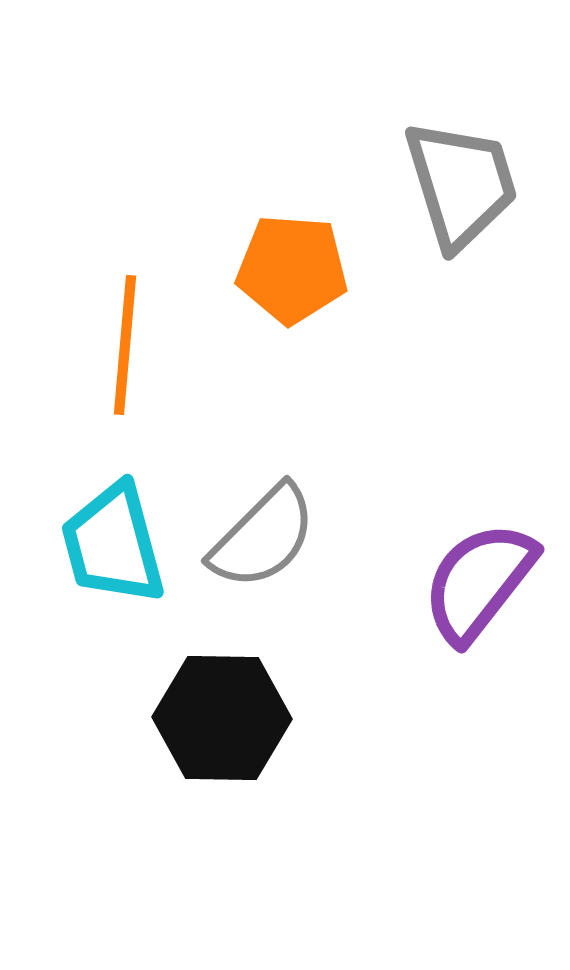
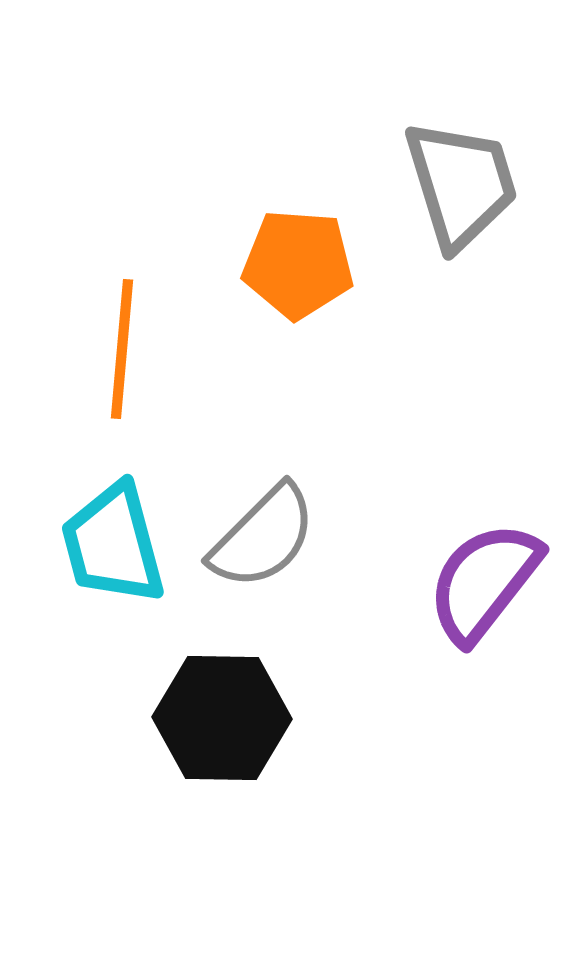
orange pentagon: moved 6 px right, 5 px up
orange line: moved 3 px left, 4 px down
purple semicircle: moved 5 px right
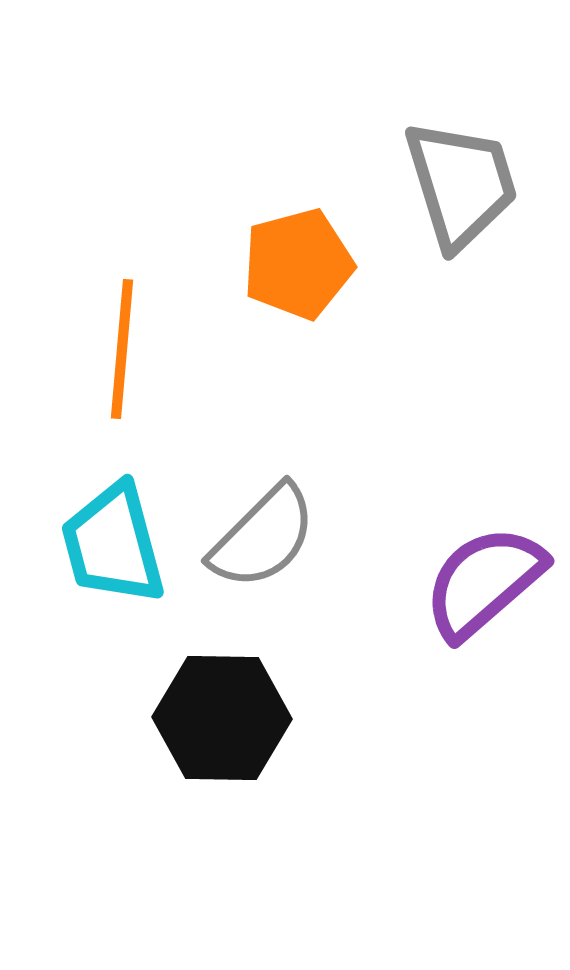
orange pentagon: rotated 19 degrees counterclockwise
purple semicircle: rotated 11 degrees clockwise
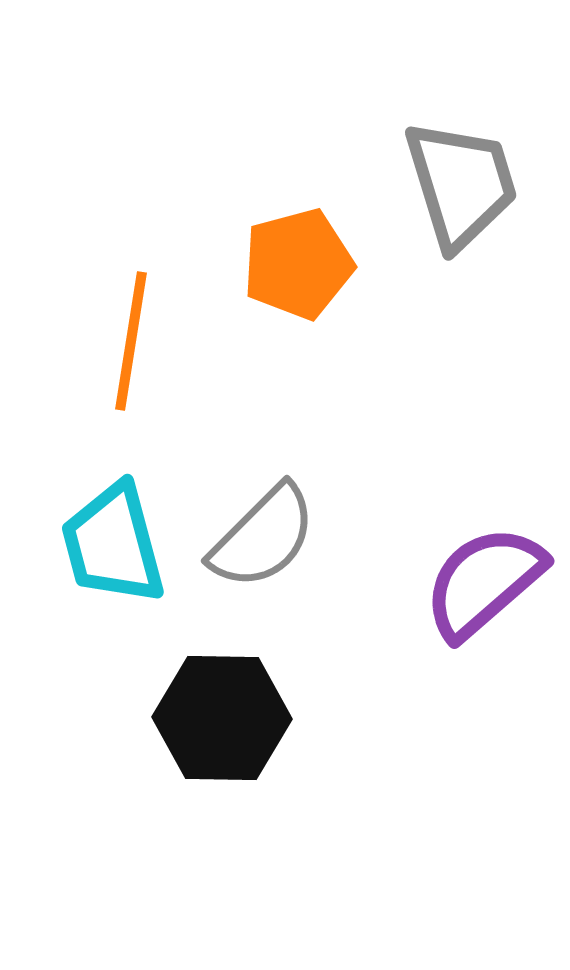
orange line: moved 9 px right, 8 px up; rotated 4 degrees clockwise
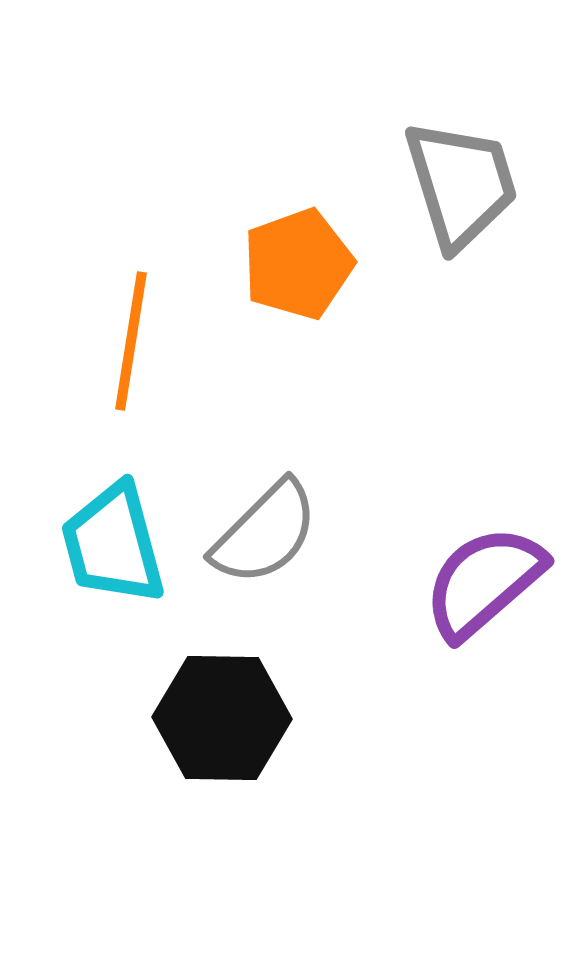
orange pentagon: rotated 5 degrees counterclockwise
gray semicircle: moved 2 px right, 4 px up
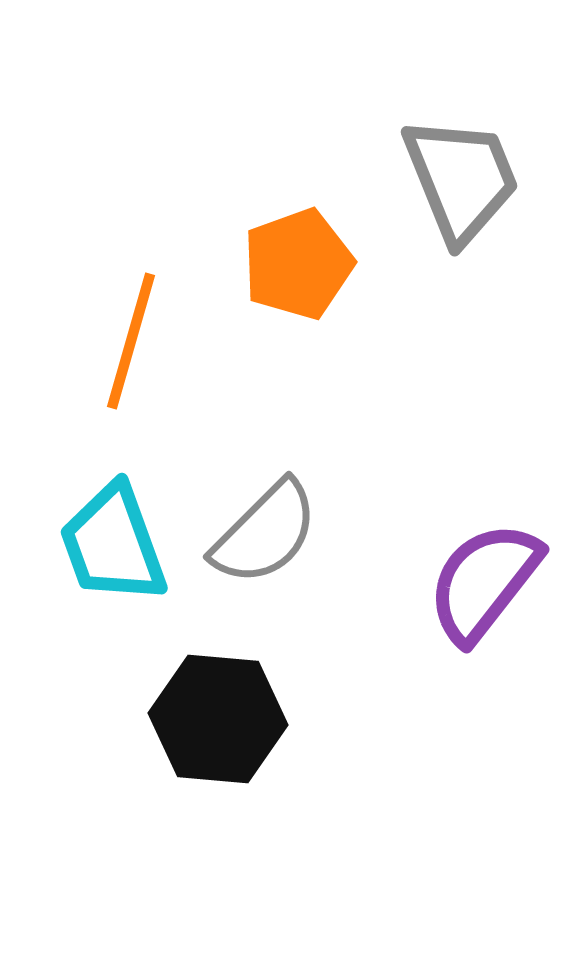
gray trapezoid: moved 5 px up; rotated 5 degrees counterclockwise
orange line: rotated 7 degrees clockwise
cyan trapezoid: rotated 5 degrees counterclockwise
purple semicircle: rotated 11 degrees counterclockwise
black hexagon: moved 4 px left, 1 px down; rotated 4 degrees clockwise
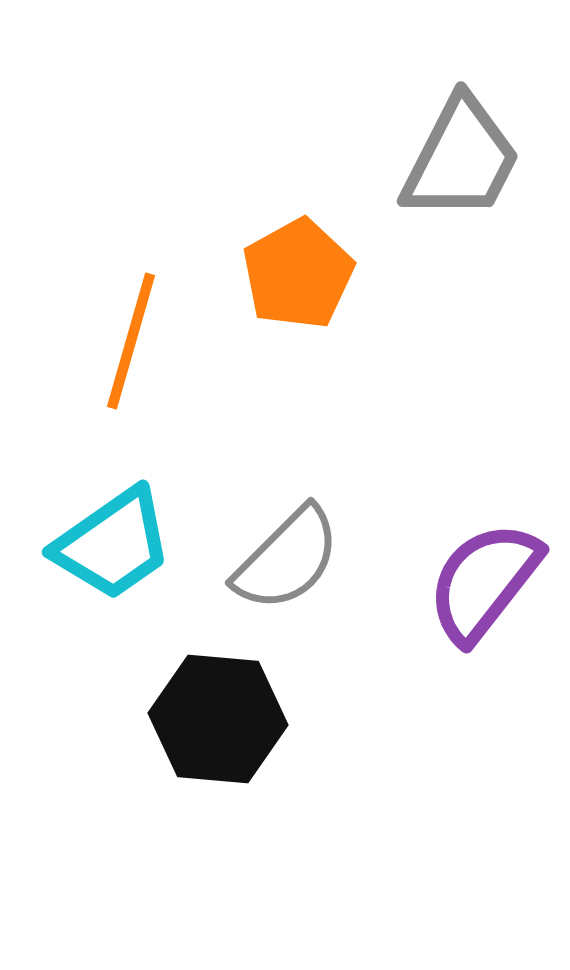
gray trapezoid: moved 20 px up; rotated 49 degrees clockwise
orange pentagon: moved 10 px down; rotated 9 degrees counterclockwise
gray semicircle: moved 22 px right, 26 px down
cyan trapezoid: rotated 105 degrees counterclockwise
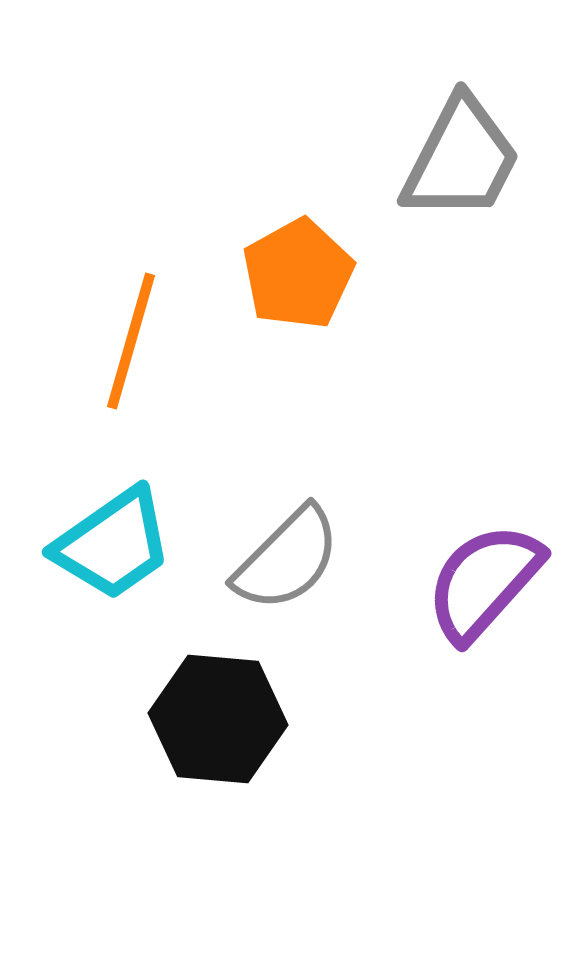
purple semicircle: rotated 4 degrees clockwise
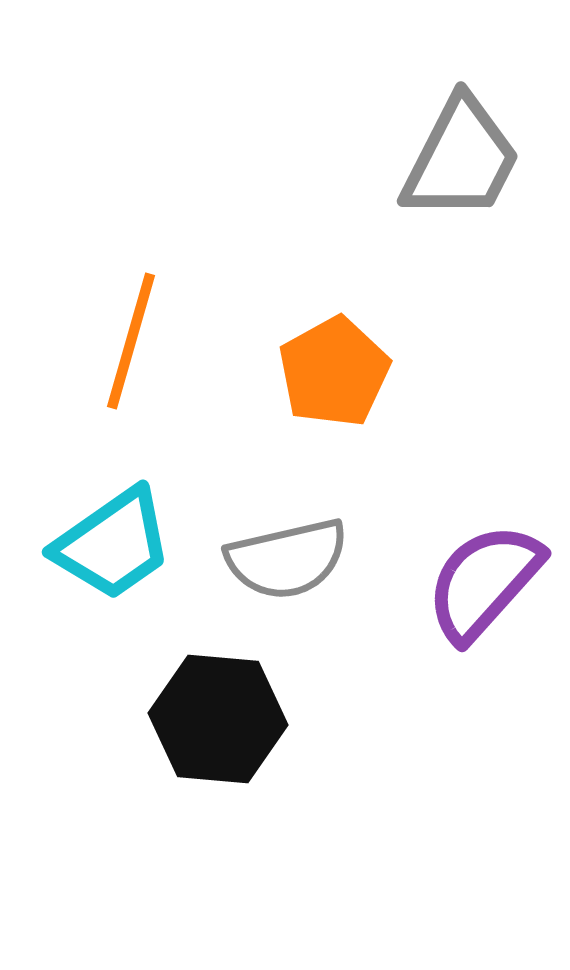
orange pentagon: moved 36 px right, 98 px down
gray semicircle: rotated 32 degrees clockwise
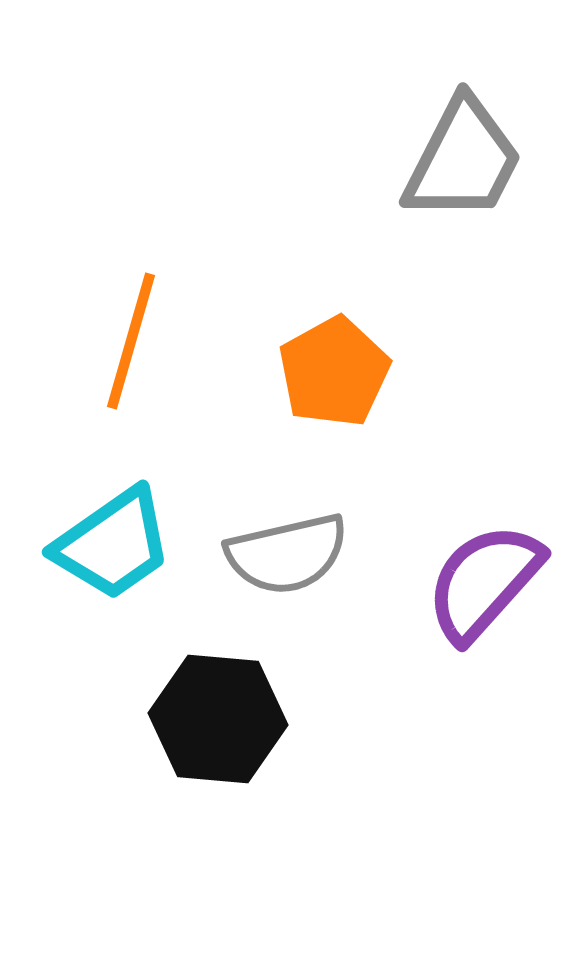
gray trapezoid: moved 2 px right, 1 px down
gray semicircle: moved 5 px up
